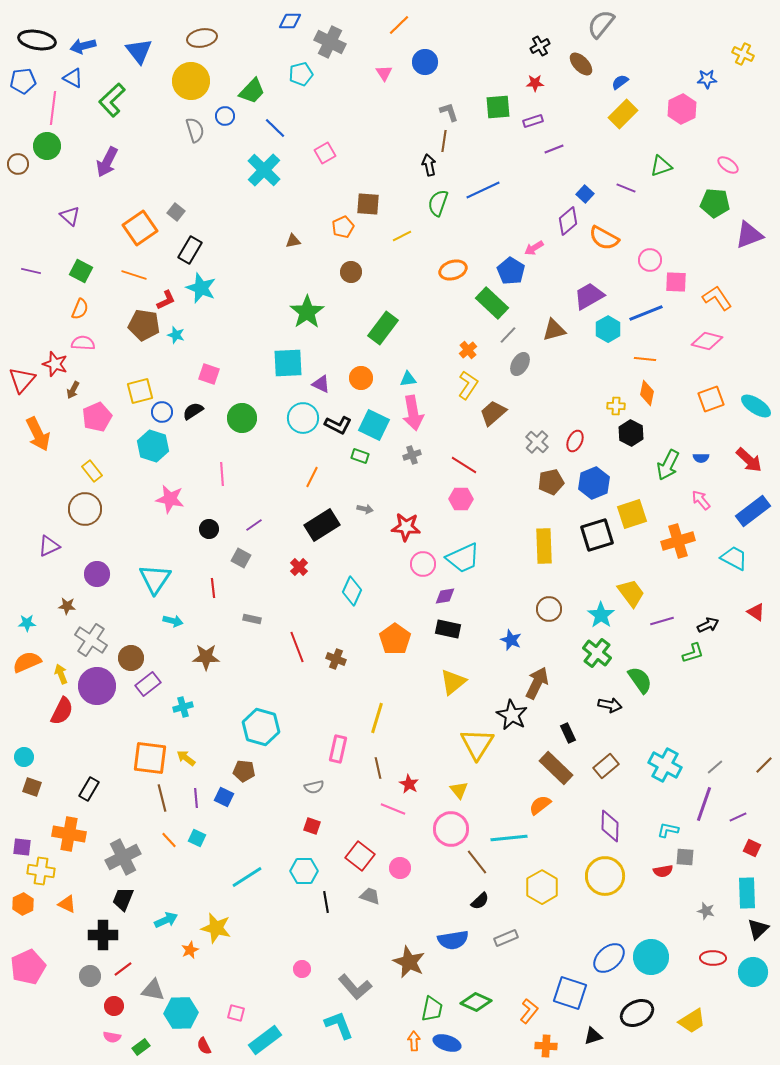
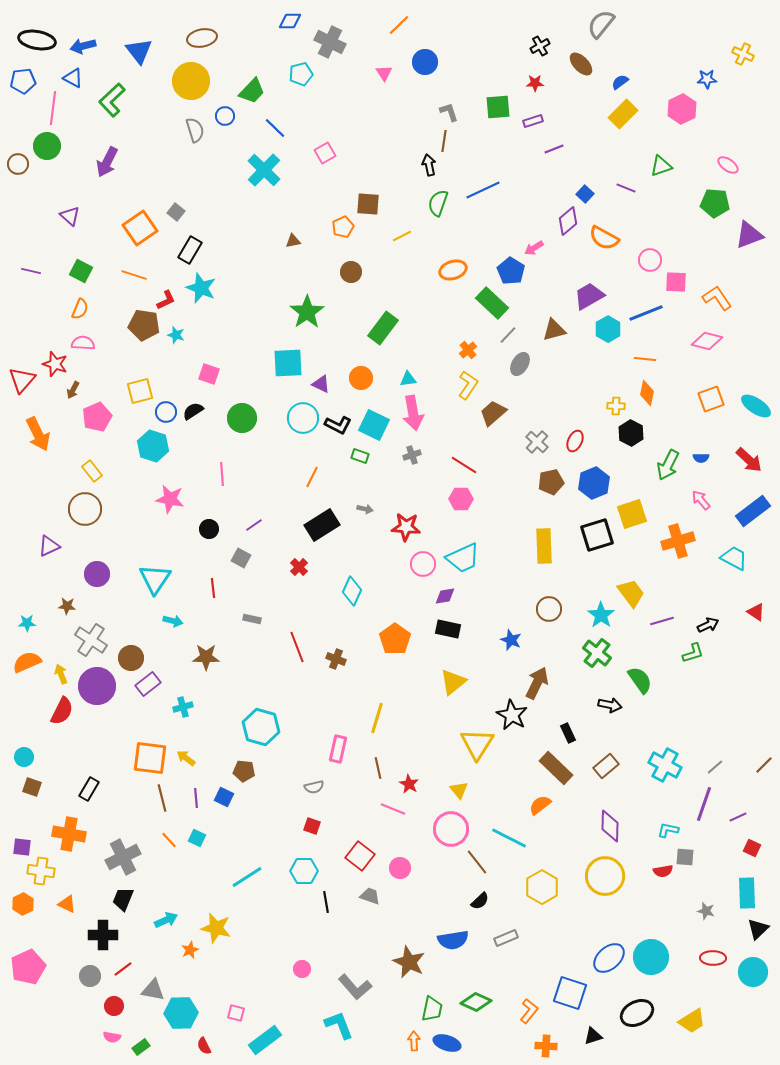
blue circle at (162, 412): moved 4 px right
cyan line at (509, 838): rotated 33 degrees clockwise
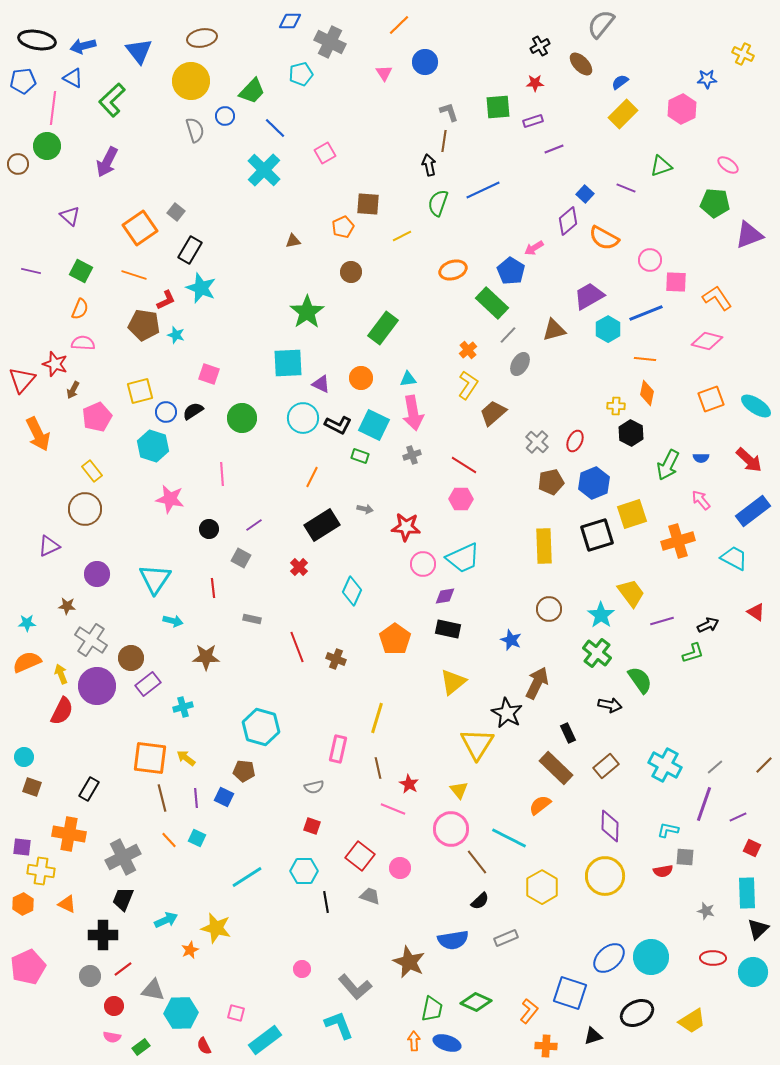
black star at (512, 715): moved 5 px left, 2 px up
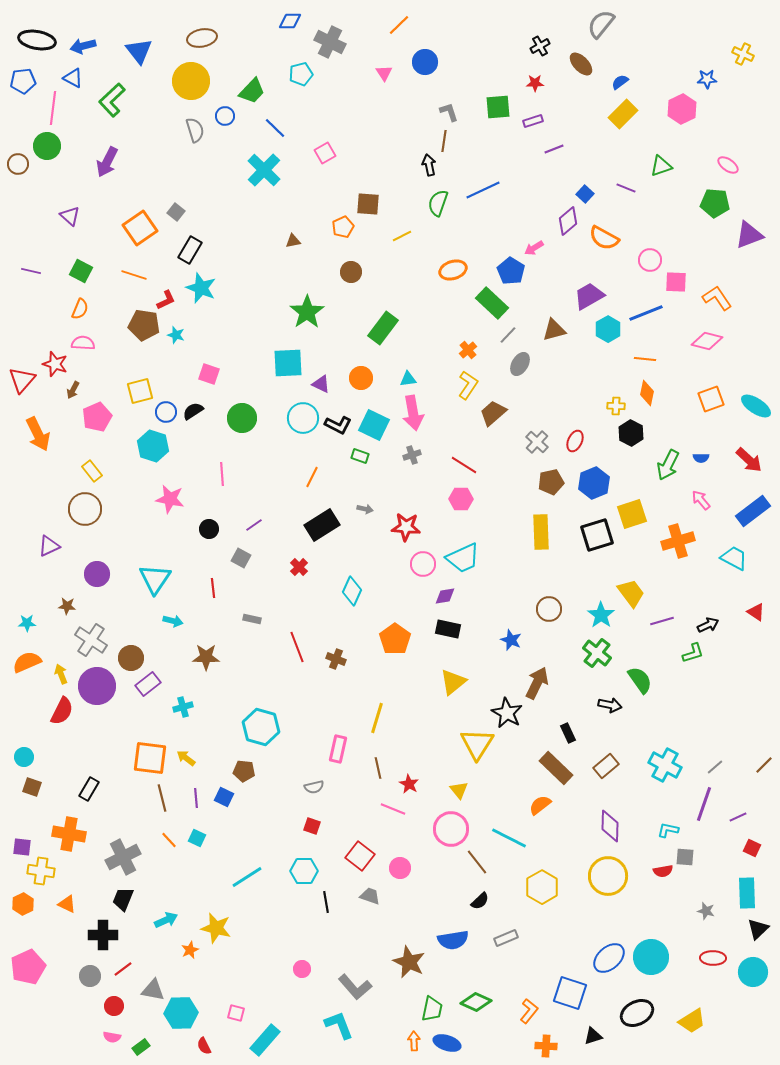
yellow rectangle at (544, 546): moved 3 px left, 14 px up
yellow circle at (605, 876): moved 3 px right
cyan rectangle at (265, 1040): rotated 12 degrees counterclockwise
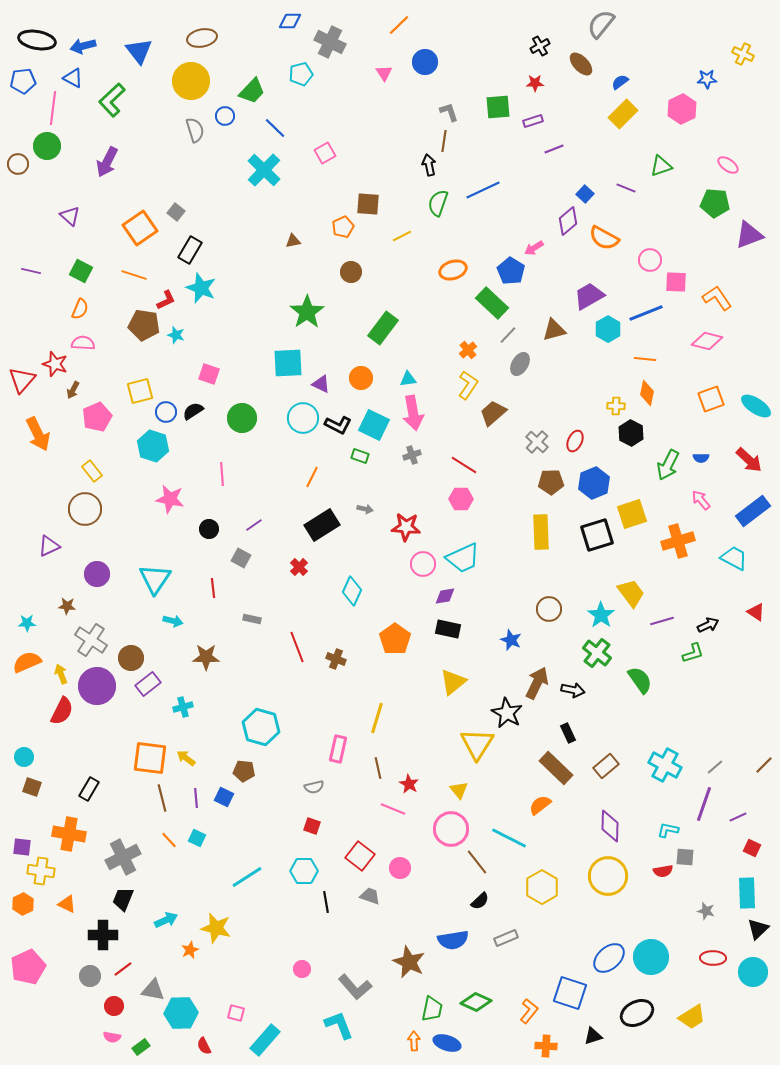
brown pentagon at (551, 482): rotated 10 degrees clockwise
black arrow at (610, 705): moved 37 px left, 15 px up
yellow trapezoid at (692, 1021): moved 4 px up
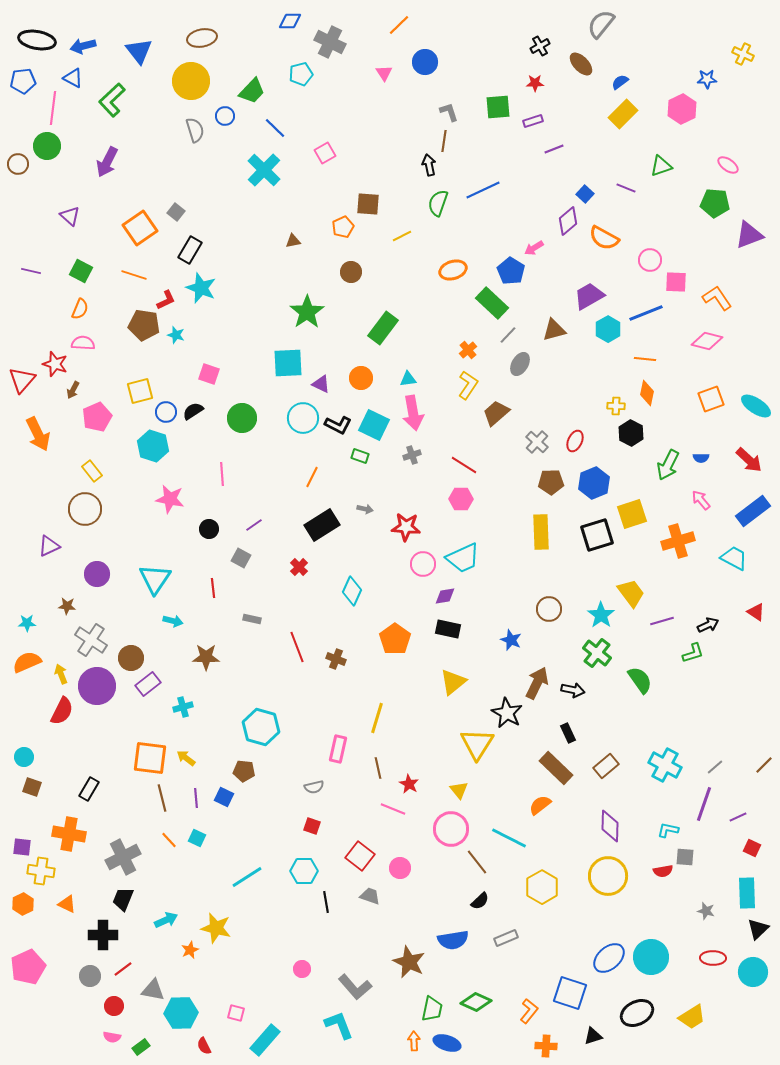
brown trapezoid at (493, 413): moved 3 px right
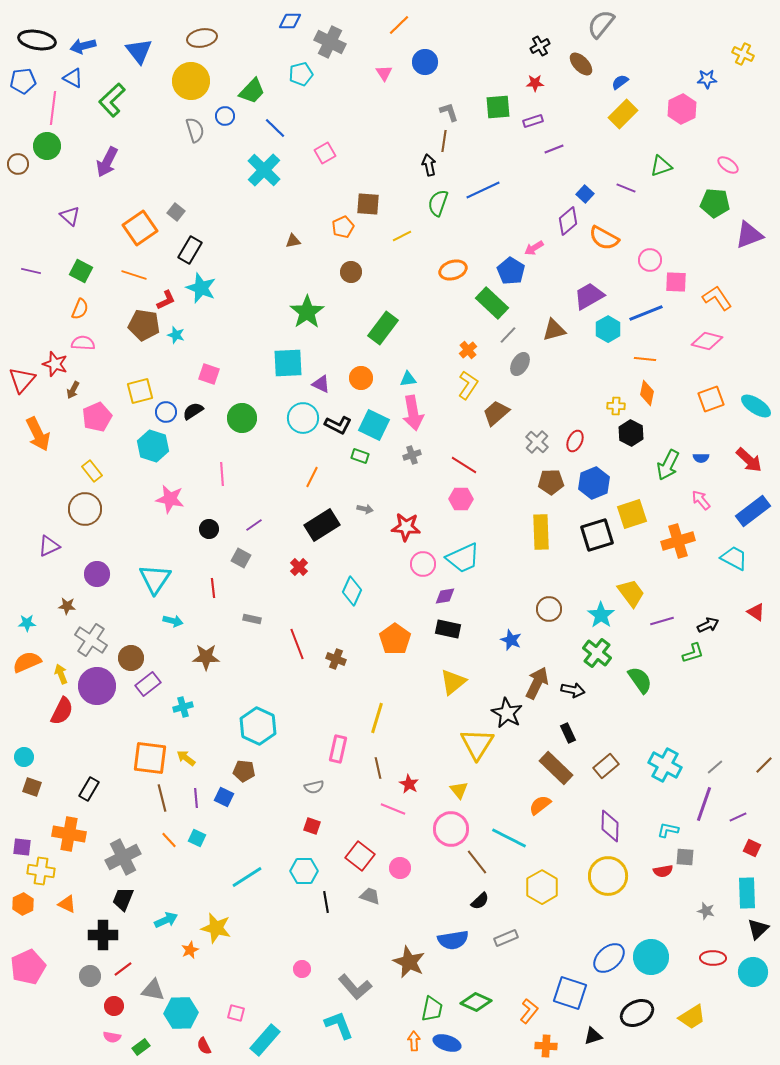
red line at (297, 647): moved 3 px up
cyan hexagon at (261, 727): moved 3 px left, 1 px up; rotated 9 degrees clockwise
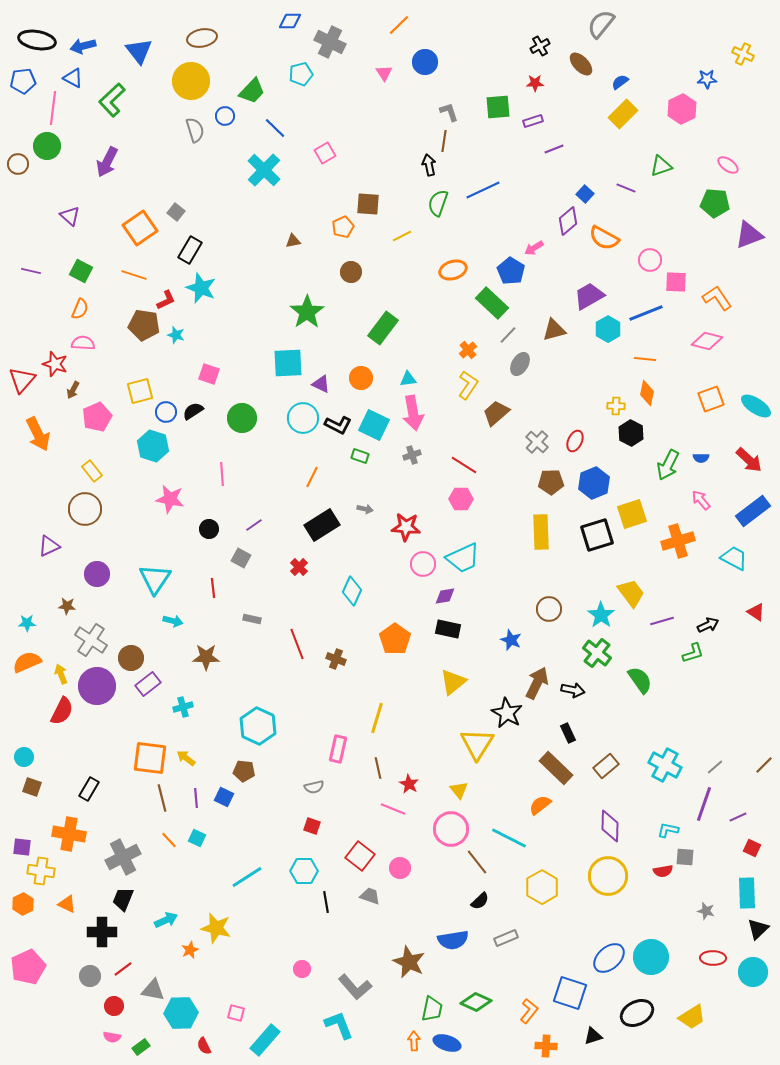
black cross at (103, 935): moved 1 px left, 3 px up
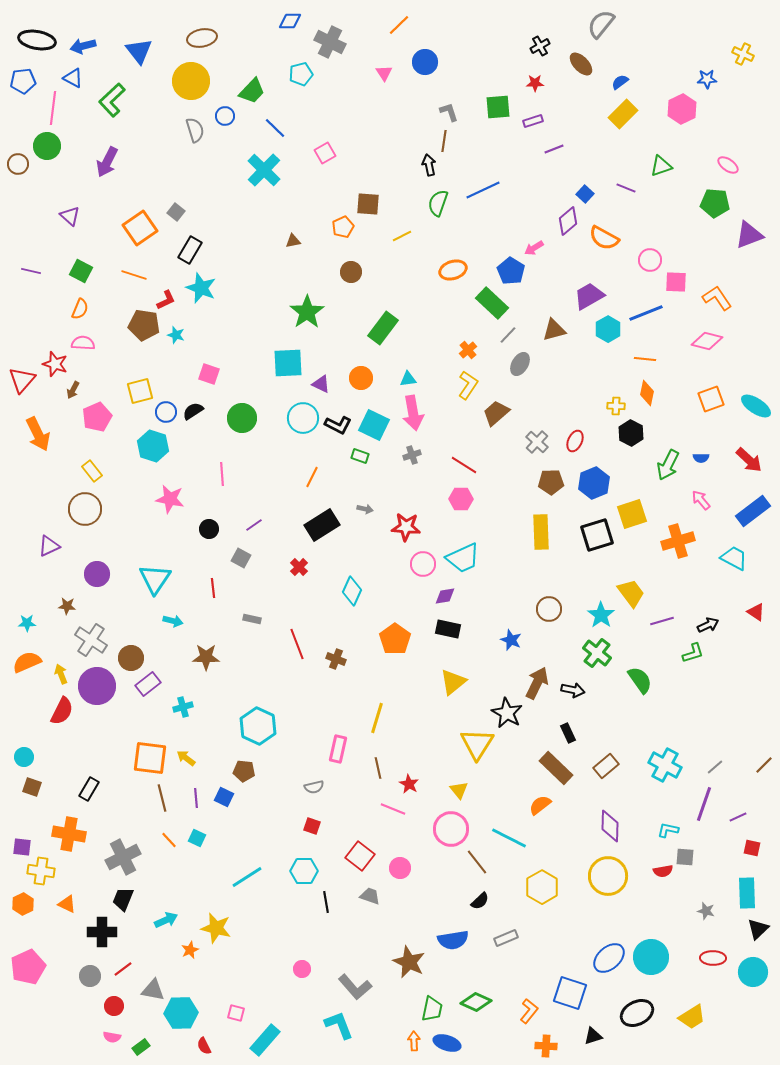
red square at (752, 848): rotated 12 degrees counterclockwise
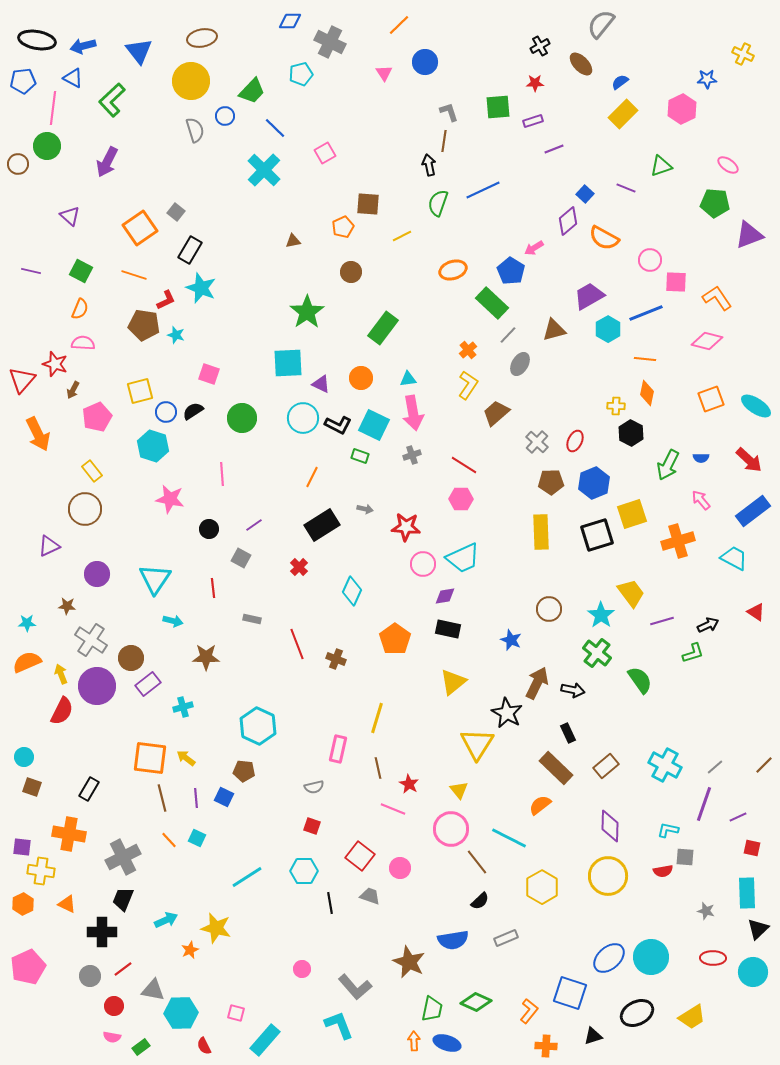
black line at (326, 902): moved 4 px right, 1 px down
